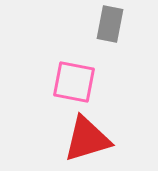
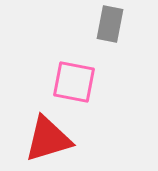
red triangle: moved 39 px left
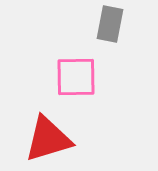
pink square: moved 2 px right, 5 px up; rotated 12 degrees counterclockwise
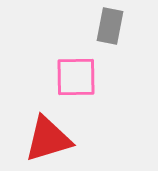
gray rectangle: moved 2 px down
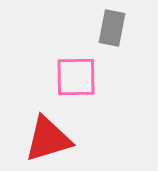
gray rectangle: moved 2 px right, 2 px down
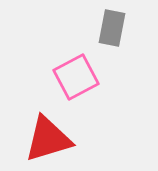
pink square: rotated 27 degrees counterclockwise
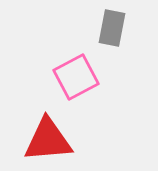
red triangle: moved 1 px down; rotated 12 degrees clockwise
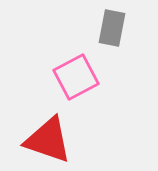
red triangle: rotated 24 degrees clockwise
